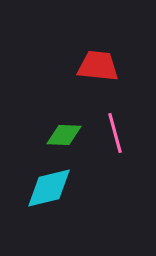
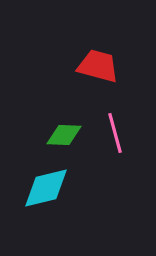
red trapezoid: rotated 9 degrees clockwise
cyan diamond: moved 3 px left
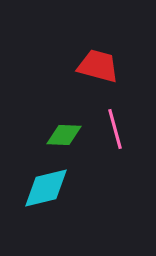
pink line: moved 4 px up
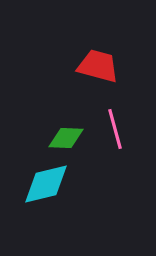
green diamond: moved 2 px right, 3 px down
cyan diamond: moved 4 px up
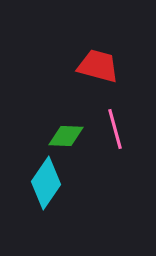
green diamond: moved 2 px up
cyan diamond: moved 1 px up; rotated 42 degrees counterclockwise
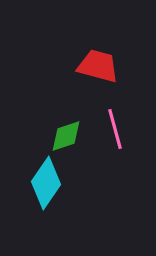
green diamond: rotated 21 degrees counterclockwise
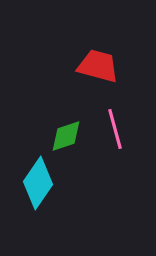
cyan diamond: moved 8 px left
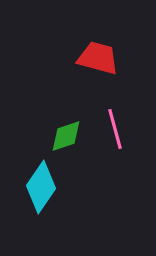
red trapezoid: moved 8 px up
cyan diamond: moved 3 px right, 4 px down
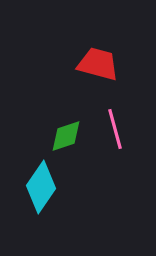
red trapezoid: moved 6 px down
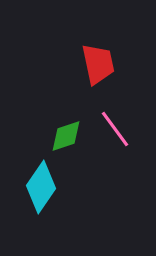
red trapezoid: rotated 63 degrees clockwise
pink line: rotated 21 degrees counterclockwise
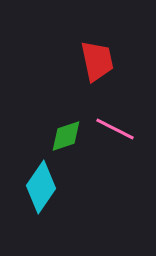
red trapezoid: moved 1 px left, 3 px up
pink line: rotated 27 degrees counterclockwise
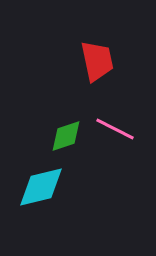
cyan diamond: rotated 42 degrees clockwise
